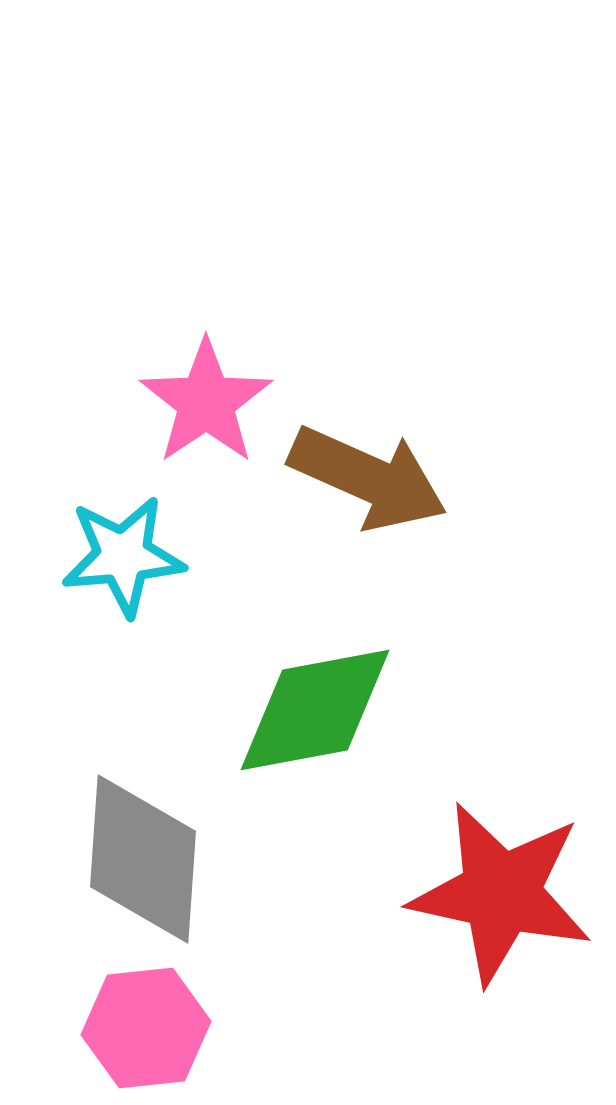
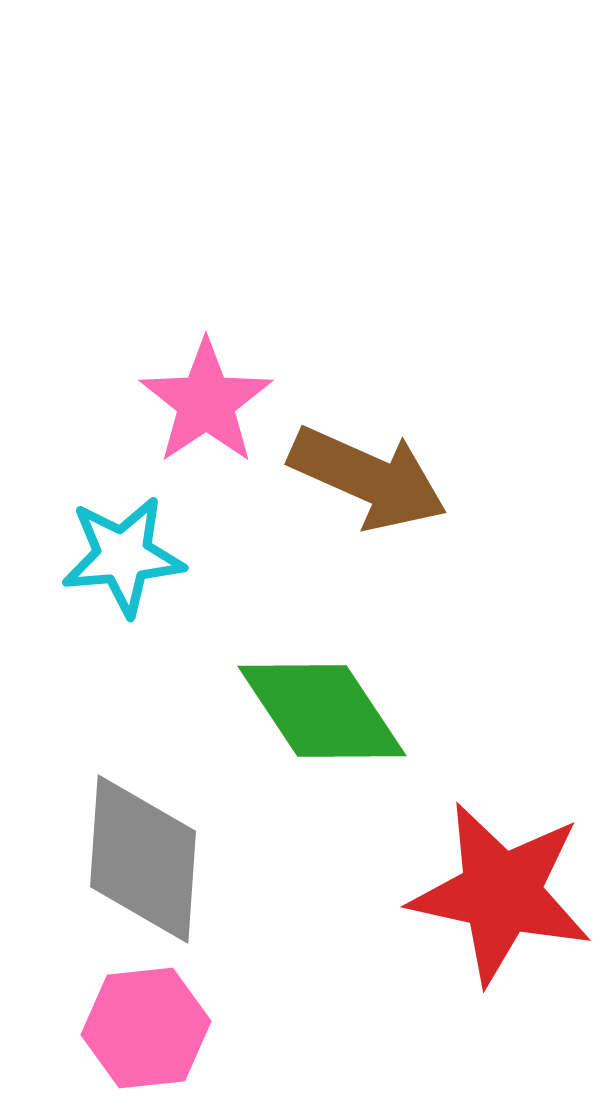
green diamond: moved 7 px right, 1 px down; rotated 67 degrees clockwise
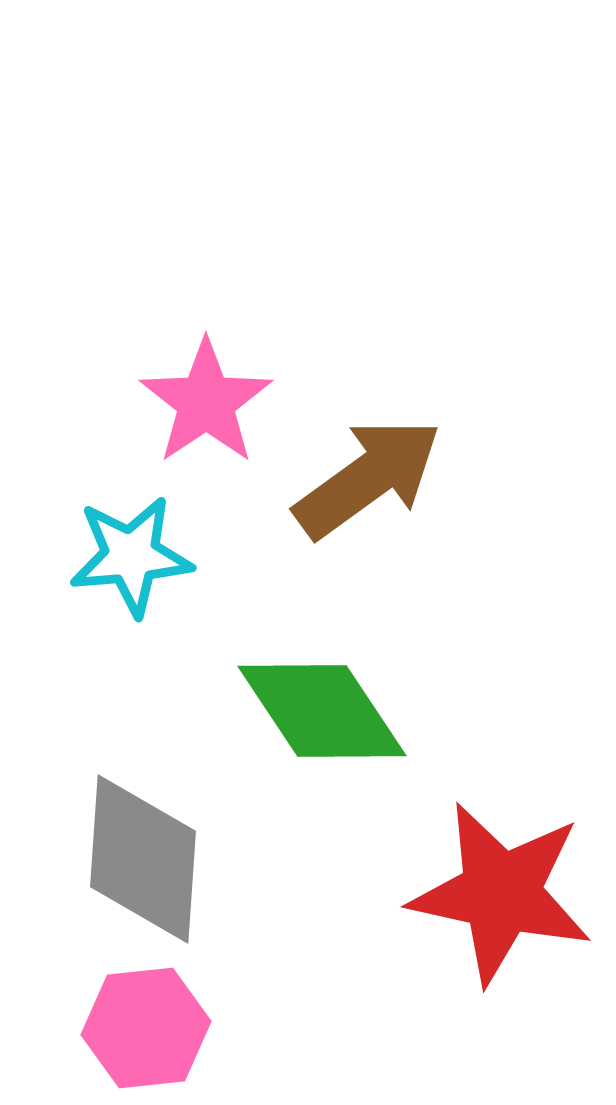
brown arrow: rotated 60 degrees counterclockwise
cyan star: moved 8 px right
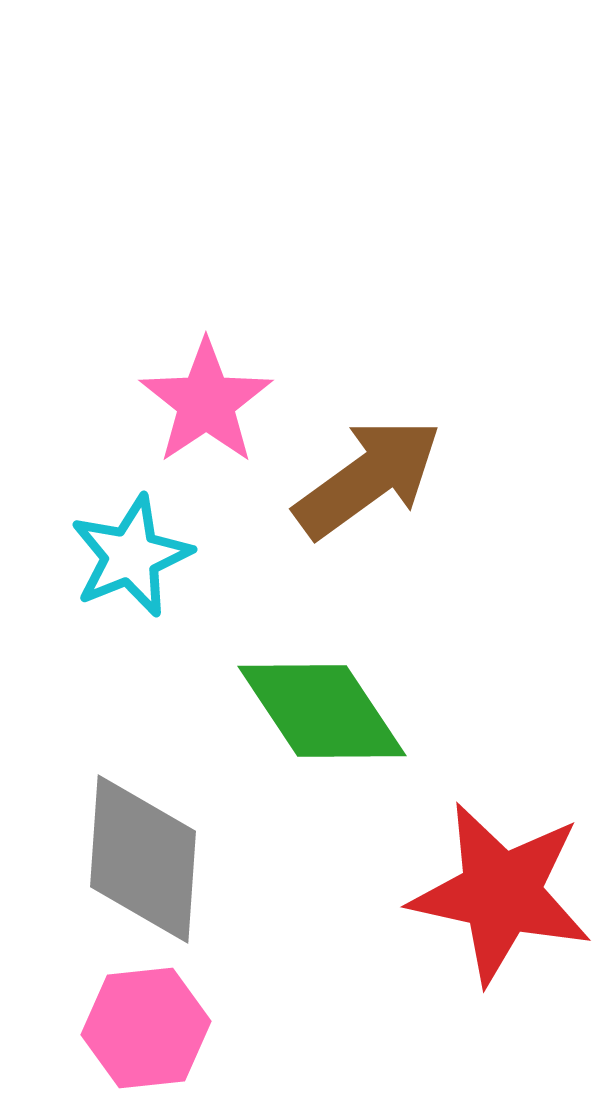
cyan star: rotated 17 degrees counterclockwise
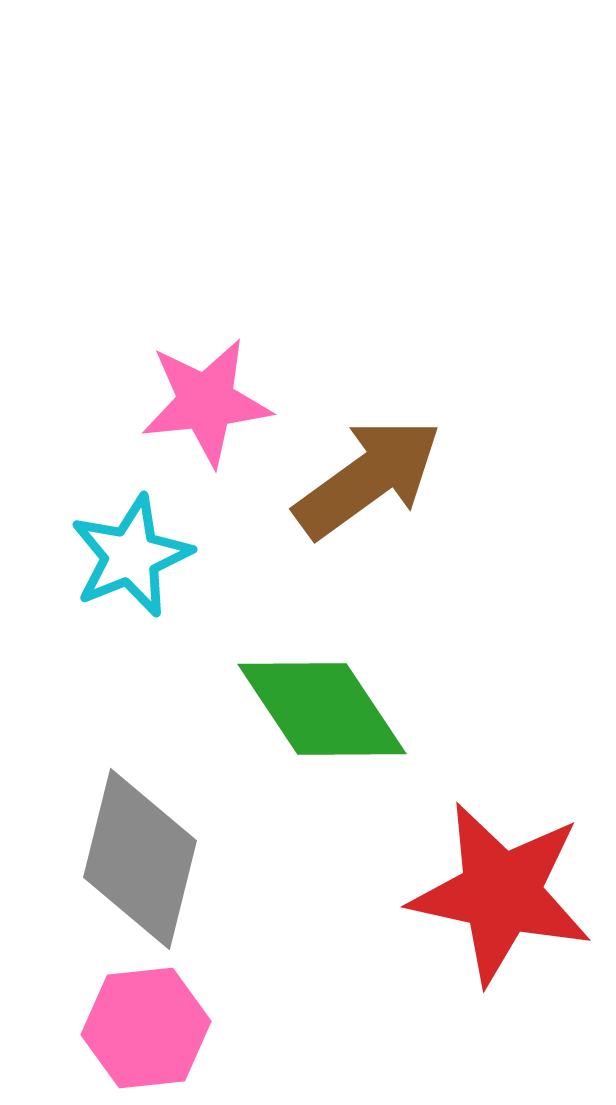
pink star: rotated 28 degrees clockwise
green diamond: moved 2 px up
gray diamond: moved 3 px left; rotated 10 degrees clockwise
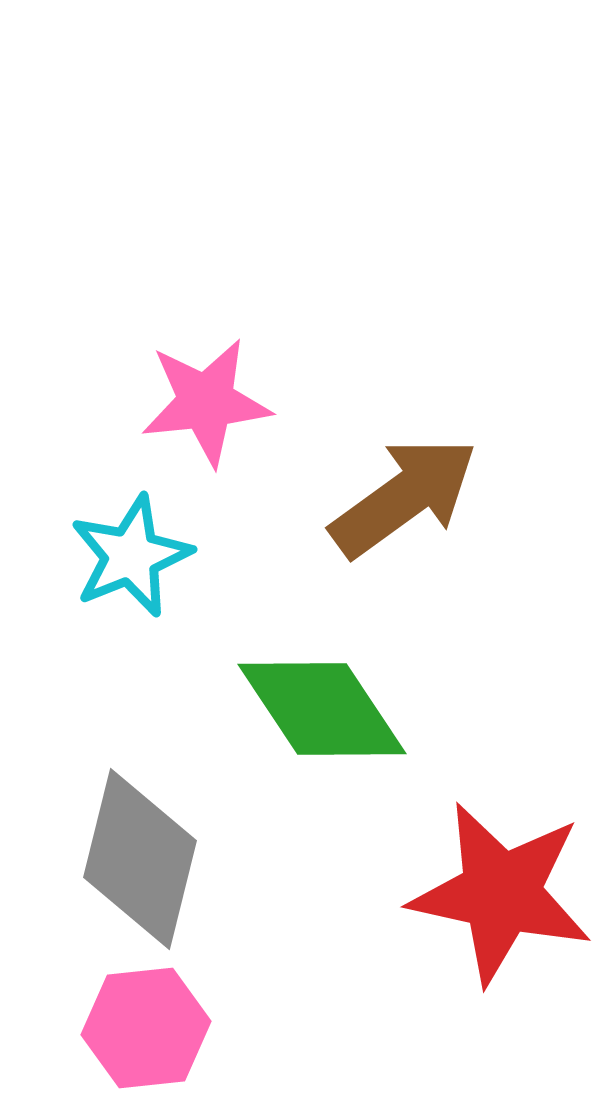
brown arrow: moved 36 px right, 19 px down
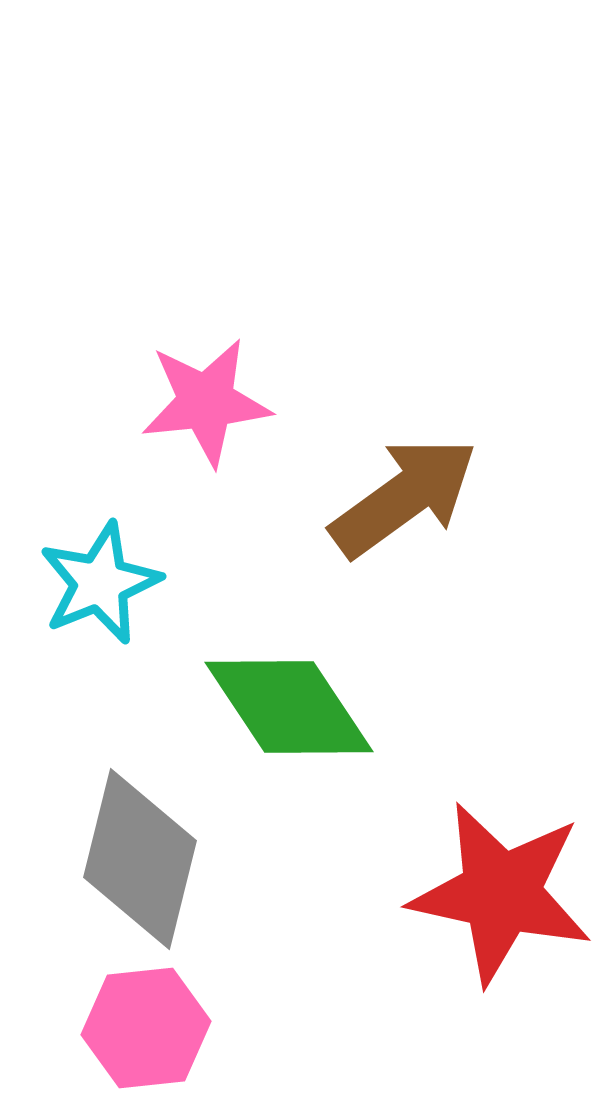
cyan star: moved 31 px left, 27 px down
green diamond: moved 33 px left, 2 px up
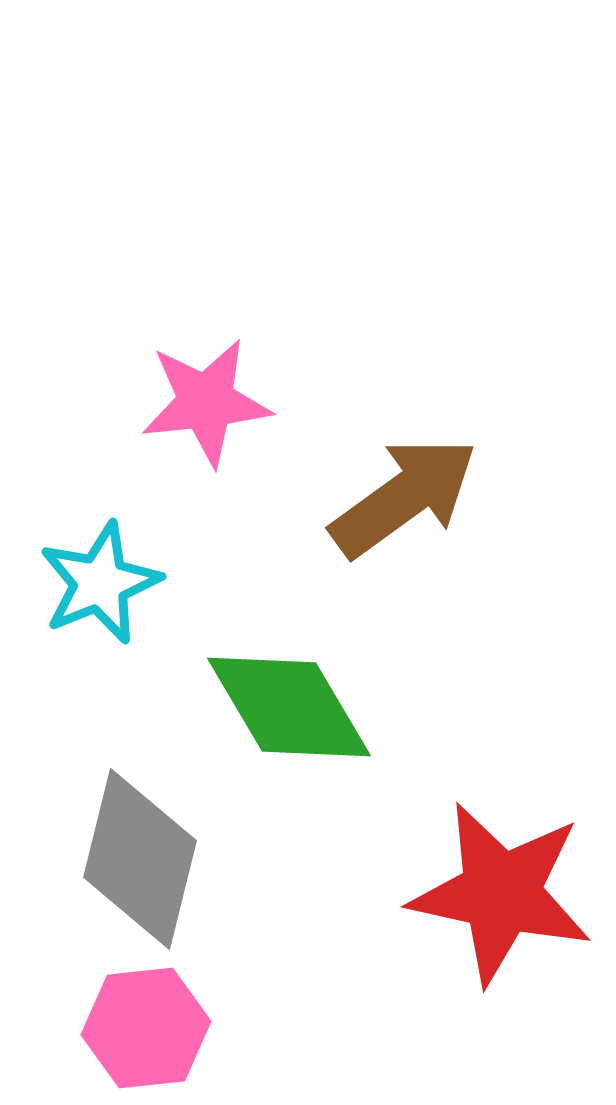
green diamond: rotated 3 degrees clockwise
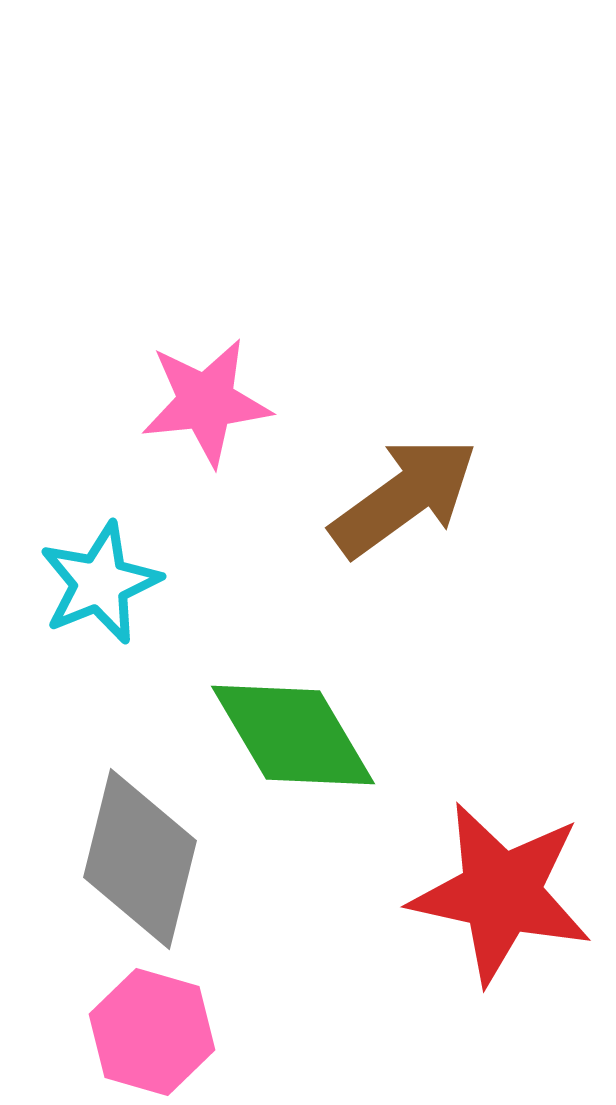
green diamond: moved 4 px right, 28 px down
pink hexagon: moved 6 px right, 4 px down; rotated 22 degrees clockwise
